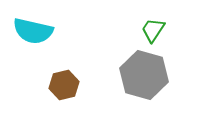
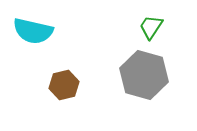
green trapezoid: moved 2 px left, 3 px up
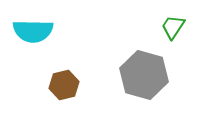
green trapezoid: moved 22 px right
cyan semicircle: rotated 12 degrees counterclockwise
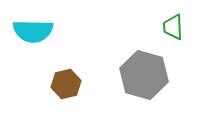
green trapezoid: rotated 36 degrees counterclockwise
brown hexagon: moved 2 px right, 1 px up
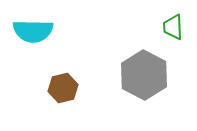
gray hexagon: rotated 12 degrees clockwise
brown hexagon: moved 3 px left, 4 px down
